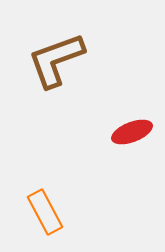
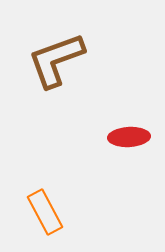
red ellipse: moved 3 px left, 5 px down; rotated 18 degrees clockwise
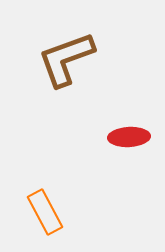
brown L-shape: moved 10 px right, 1 px up
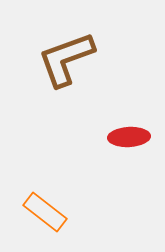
orange rectangle: rotated 24 degrees counterclockwise
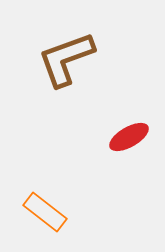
red ellipse: rotated 27 degrees counterclockwise
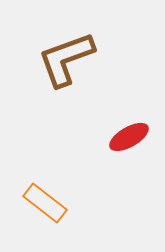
orange rectangle: moved 9 px up
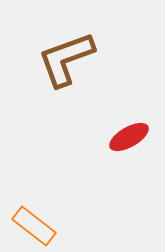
orange rectangle: moved 11 px left, 23 px down
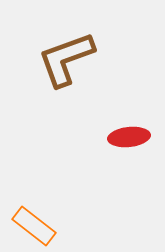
red ellipse: rotated 24 degrees clockwise
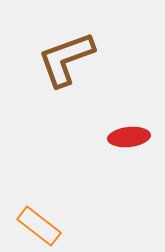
orange rectangle: moved 5 px right
